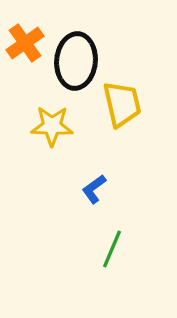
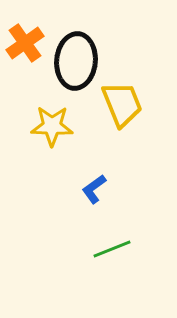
yellow trapezoid: rotated 9 degrees counterclockwise
green line: rotated 45 degrees clockwise
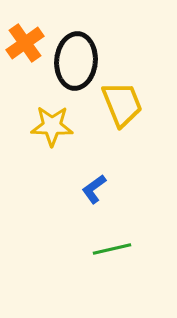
green line: rotated 9 degrees clockwise
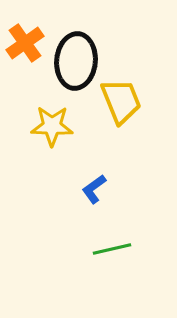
yellow trapezoid: moved 1 px left, 3 px up
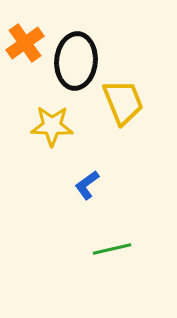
yellow trapezoid: moved 2 px right, 1 px down
blue L-shape: moved 7 px left, 4 px up
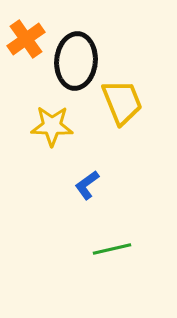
orange cross: moved 1 px right, 4 px up
yellow trapezoid: moved 1 px left
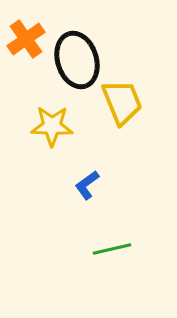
black ellipse: moved 1 px right, 1 px up; rotated 22 degrees counterclockwise
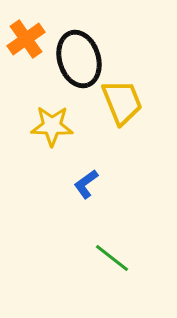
black ellipse: moved 2 px right, 1 px up
blue L-shape: moved 1 px left, 1 px up
green line: moved 9 px down; rotated 51 degrees clockwise
